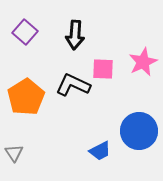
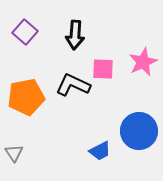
orange pentagon: rotated 21 degrees clockwise
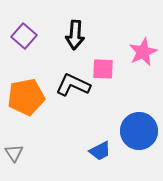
purple square: moved 1 px left, 4 px down
pink star: moved 10 px up
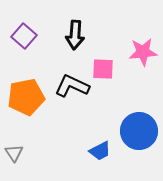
pink star: rotated 20 degrees clockwise
black L-shape: moved 1 px left, 1 px down
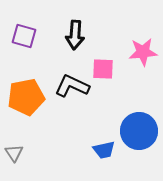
purple square: rotated 25 degrees counterclockwise
blue trapezoid: moved 4 px right, 1 px up; rotated 15 degrees clockwise
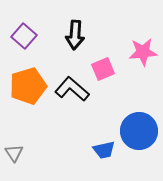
purple square: rotated 25 degrees clockwise
pink square: rotated 25 degrees counterclockwise
black L-shape: moved 3 px down; rotated 16 degrees clockwise
orange pentagon: moved 2 px right, 11 px up; rotated 6 degrees counterclockwise
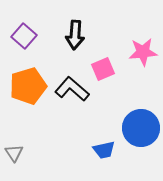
blue circle: moved 2 px right, 3 px up
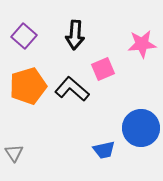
pink star: moved 1 px left, 8 px up
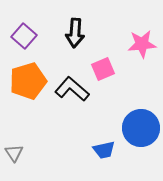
black arrow: moved 2 px up
orange pentagon: moved 5 px up
